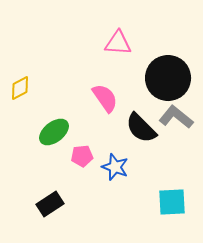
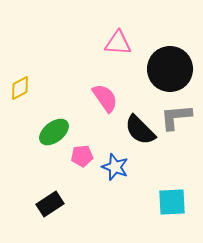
black circle: moved 2 px right, 9 px up
gray L-shape: rotated 44 degrees counterclockwise
black semicircle: moved 1 px left, 2 px down
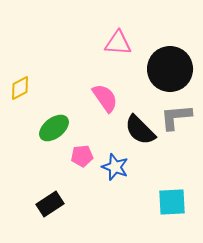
green ellipse: moved 4 px up
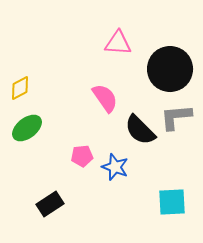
green ellipse: moved 27 px left
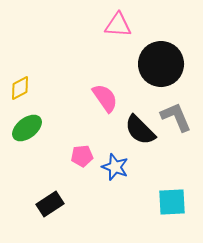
pink triangle: moved 18 px up
black circle: moved 9 px left, 5 px up
gray L-shape: rotated 72 degrees clockwise
